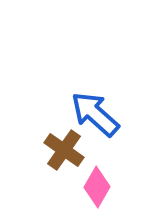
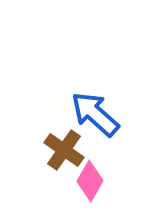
pink diamond: moved 7 px left, 6 px up
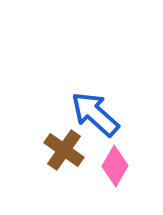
pink diamond: moved 25 px right, 15 px up
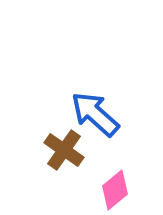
pink diamond: moved 24 px down; rotated 21 degrees clockwise
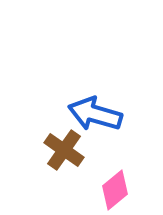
blue arrow: rotated 26 degrees counterclockwise
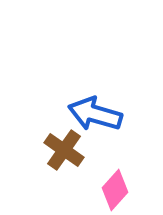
pink diamond: rotated 9 degrees counterclockwise
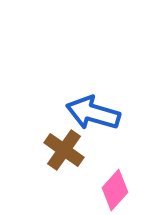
blue arrow: moved 2 px left, 1 px up
